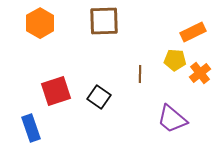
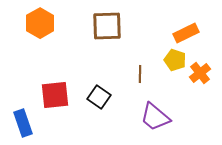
brown square: moved 3 px right, 5 px down
orange rectangle: moved 7 px left, 1 px down
yellow pentagon: rotated 15 degrees clockwise
red square: moved 1 px left, 4 px down; rotated 12 degrees clockwise
purple trapezoid: moved 17 px left, 2 px up
blue rectangle: moved 8 px left, 5 px up
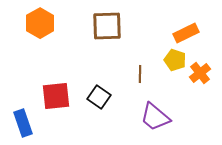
red square: moved 1 px right, 1 px down
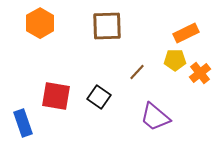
yellow pentagon: rotated 20 degrees counterclockwise
brown line: moved 3 px left, 2 px up; rotated 42 degrees clockwise
red square: rotated 16 degrees clockwise
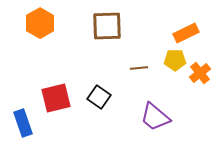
brown line: moved 2 px right, 4 px up; rotated 42 degrees clockwise
red square: moved 2 px down; rotated 24 degrees counterclockwise
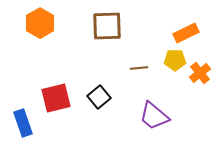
black square: rotated 15 degrees clockwise
purple trapezoid: moved 1 px left, 1 px up
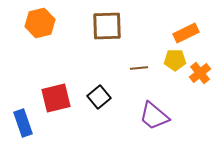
orange hexagon: rotated 16 degrees clockwise
